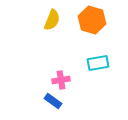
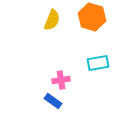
orange hexagon: moved 3 px up
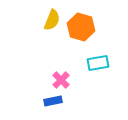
orange hexagon: moved 11 px left, 10 px down
pink cross: rotated 36 degrees counterclockwise
blue rectangle: rotated 48 degrees counterclockwise
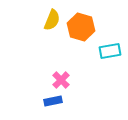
cyan rectangle: moved 12 px right, 12 px up
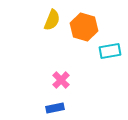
orange hexagon: moved 3 px right
blue rectangle: moved 2 px right, 7 px down
